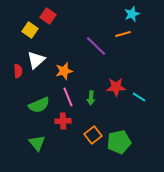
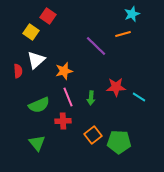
yellow square: moved 1 px right, 2 px down
green pentagon: rotated 15 degrees clockwise
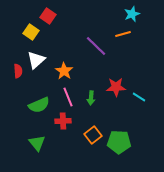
orange star: rotated 24 degrees counterclockwise
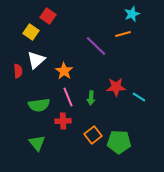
green semicircle: rotated 15 degrees clockwise
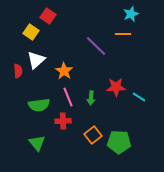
cyan star: moved 1 px left
orange line: rotated 14 degrees clockwise
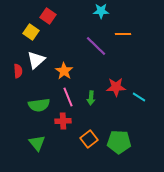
cyan star: moved 30 px left, 3 px up; rotated 21 degrees clockwise
orange square: moved 4 px left, 4 px down
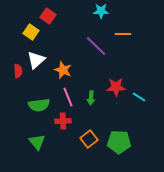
orange star: moved 1 px left, 1 px up; rotated 12 degrees counterclockwise
green triangle: moved 1 px up
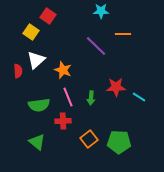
green triangle: rotated 12 degrees counterclockwise
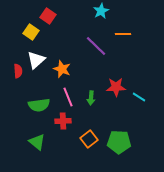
cyan star: rotated 28 degrees counterclockwise
orange star: moved 1 px left, 1 px up
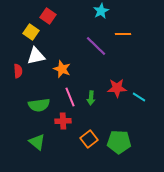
white triangle: moved 4 px up; rotated 30 degrees clockwise
red star: moved 1 px right, 1 px down
pink line: moved 2 px right
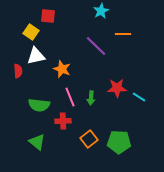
red square: rotated 28 degrees counterclockwise
green semicircle: rotated 15 degrees clockwise
